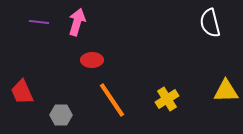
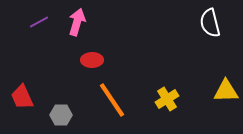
purple line: rotated 36 degrees counterclockwise
red trapezoid: moved 5 px down
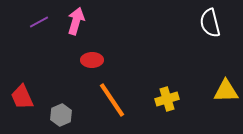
pink arrow: moved 1 px left, 1 px up
yellow cross: rotated 15 degrees clockwise
gray hexagon: rotated 25 degrees counterclockwise
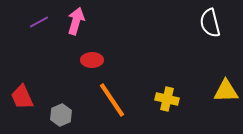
yellow cross: rotated 30 degrees clockwise
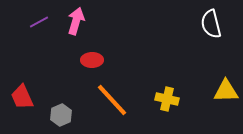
white semicircle: moved 1 px right, 1 px down
orange line: rotated 9 degrees counterclockwise
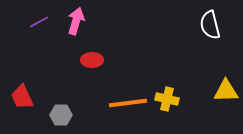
white semicircle: moved 1 px left, 1 px down
orange line: moved 16 px right, 3 px down; rotated 54 degrees counterclockwise
gray hexagon: rotated 25 degrees clockwise
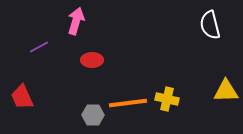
purple line: moved 25 px down
gray hexagon: moved 32 px right
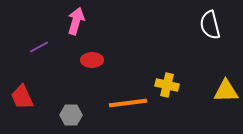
yellow cross: moved 14 px up
gray hexagon: moved 22 px left
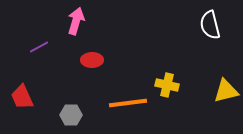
yellow triangle: rotated 12 degrees counterclockwise
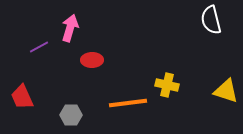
pink arrow: moved 6 px left, 7 px down
white semicircle: moved 1 px right, 5 px up
yellow triangle: rotated 32 degrees clockwise
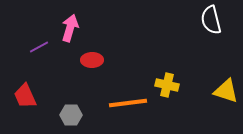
red trapezoid: moved 3 px right, 1 px up
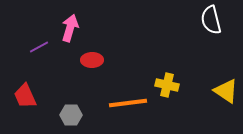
yellow triangle: rotated 16 degrees clockwise
